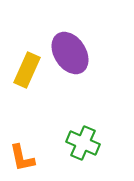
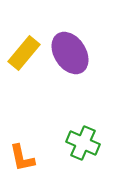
yellow rectangle: moved 3 px left, 17 px up; rotated 16 degrees clockwise
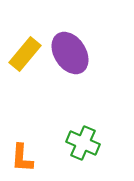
yellow rectangle: moved 1 px right, 1 px down
orange L-shape: rotated 16 degrees clockwise
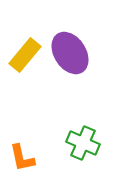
yellow rectangle: moved 1 px down
orange L-shape: rotated 16 degrees counterclockwise
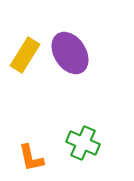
yellow rectangle: rotated 8 degrees counterclockwise
orange L-shape: moved 9 px right
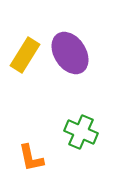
green cross: moved 2 px left, 11 px up
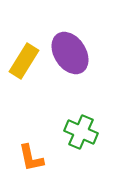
yellow rectangle: moved 1 px left, 6 px down
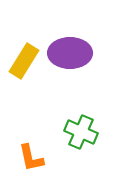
purple ellipse: rotated 57 degrees counterclockwise
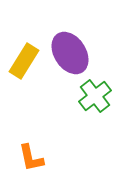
purple ellipse: rotated 57 degrees clockwise
green cross: moved 14 px right, 36 px up; rotated 28 degrees clockwise
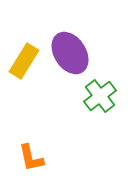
green cross: moved 5 px right
